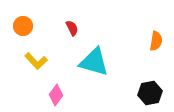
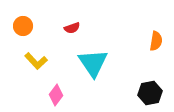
red semicircle: rotated 98 degrees clockwise
cyan triangle: moved 1 px left, 1 px down; rotated 40 degrees clockwise
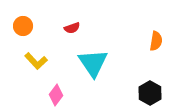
black hexagon: rotated 20 degrees counterclockwise
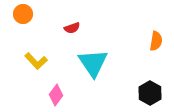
orange circle: moved 12 px up
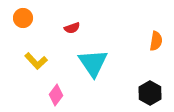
orange circle: moved 4 px down
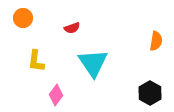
yellow L-shape: rotated 50 degrees clockwise
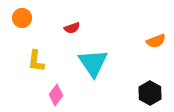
orange circle: moved 1 px left
orange semicircle: rotated 60 degrees clockwise
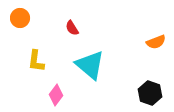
orange circle: moved 2 px left
red semicircle: rotated 77 degrees clockwise
orange semicircle: moved 1 px down
cyan triangle: moved 3 px left, 2 px down; rotated 16 degrees counterclockwise
black hexagon: rotated 10 degrees counterclockwise
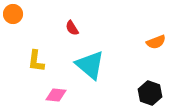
orange circle: moved 7 px left, 4 px up
pink diamond: rotated 60 degrees clockwise
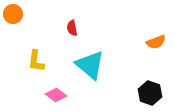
red semicircle: rotated 21 degrees clockwise
pink diamond: rotated 30 degrees clockwise
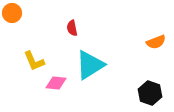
orange circle: moved 1 px left, 1 px up
yellow L-shape: moved 2 px left; rotated 30 degrees counterclockwise
cyan triangle: rotated 48 degrees clockwise
pink diamond: moved 12 px up; rotated 30 degrees counterclockwise
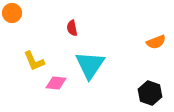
cyan triangle: rotated 24 degrees counterclockwise
